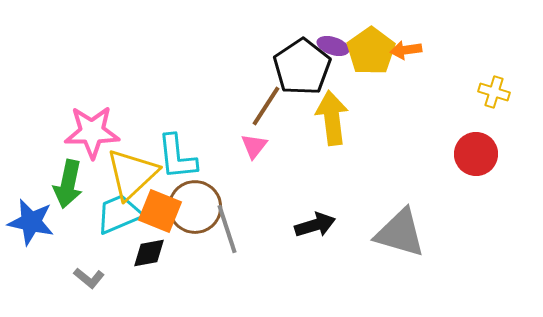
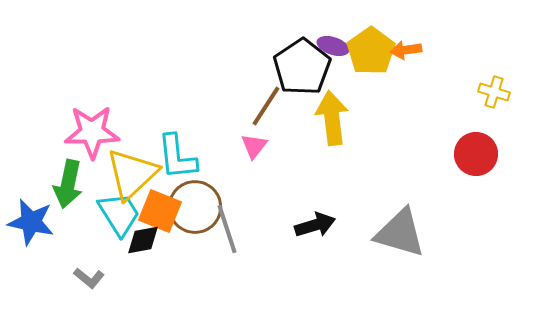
cyan trapezoid: rotated 81 degrees clockwise
black diamond: moved 6 px left, 13 px up
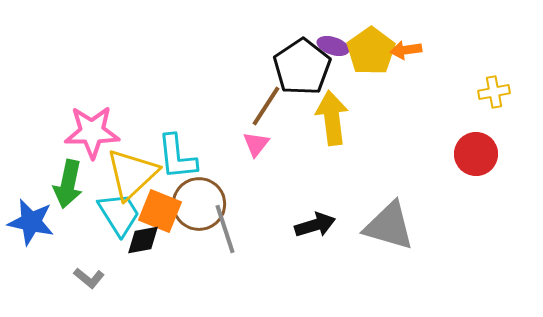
yellow cross: rotated 28 degrees counterclockwise
pink triangle: moved 2 px right, 2 px up
brown circle: moved 4 px right, 3 px up
gray line: moved 2 px left
gray triangle: moved 11 px left, 7 px up
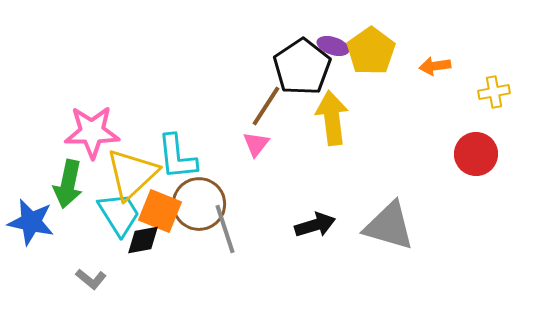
orange arrow: moved 29 px right, 16 px down
gray L-shape: moved 2 px right, 1 px down
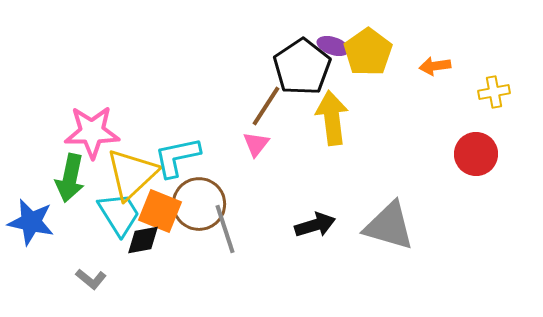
yellow pentagon: moved 3 px left, 1 px down
cyan L-shape: rotated 84 degrees clockwise
green arrow: moved 2 px right, 6 px up
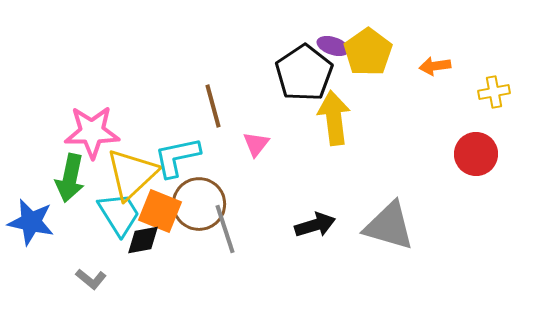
black pentagon: moved 2 px right, 6 px down
brown line: moved 53 px left; rotated 48 degrees counterclockwise
yellow arrow: moved 2 px right
